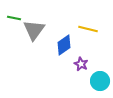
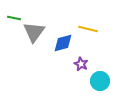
gray triangle: moved 2 px down
blue diamond: moved 1 px left, 2 px up; rotated 20 degrees clockwise
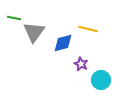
cyan circle: moved 1 px right, 1 px up
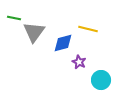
purple star: moved 2 px left, 2 px up
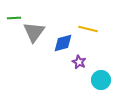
green line: rotated 16 degrees counterclockwise
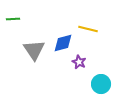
green line: moved 1 px left, 1 px down
gray triangle: moved 18 px down; rotated 10 degrees counterclockwise
cyan circle: moved 4 px down
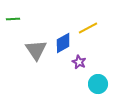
yellow line: moved 1 px up; rotated 42 degrees counterclockwise
blue diamond: rotated 15 degrees counterclockwise
gray triangle: moved 2 px right
cyan circle: moved 3 px left
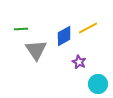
green line: moved 8 px right, 10 px down
blue diamond: moved 1 px right, 7 px up
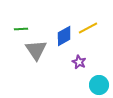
cyan circle: moved 1 px right, 1 px down
